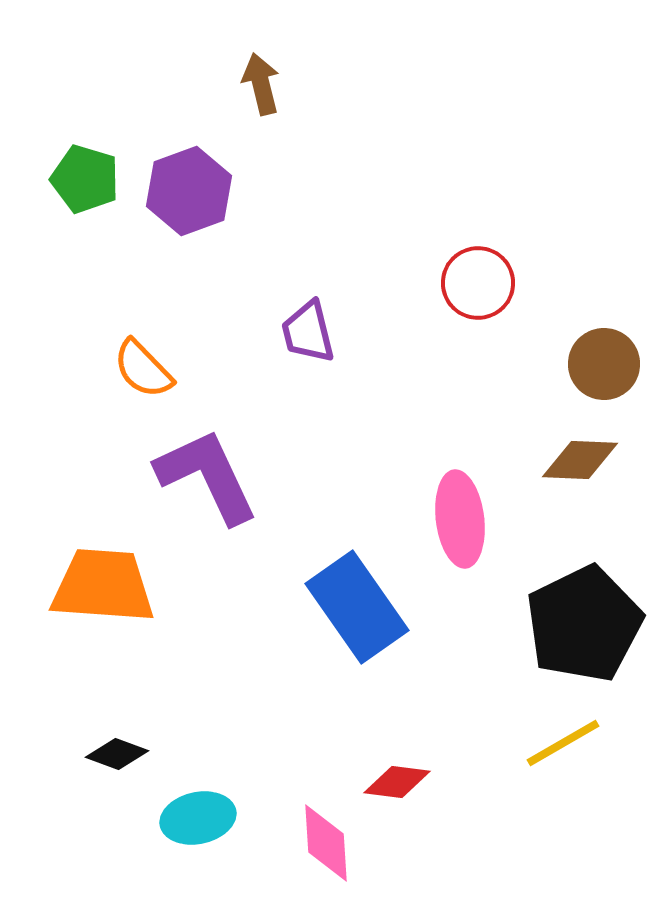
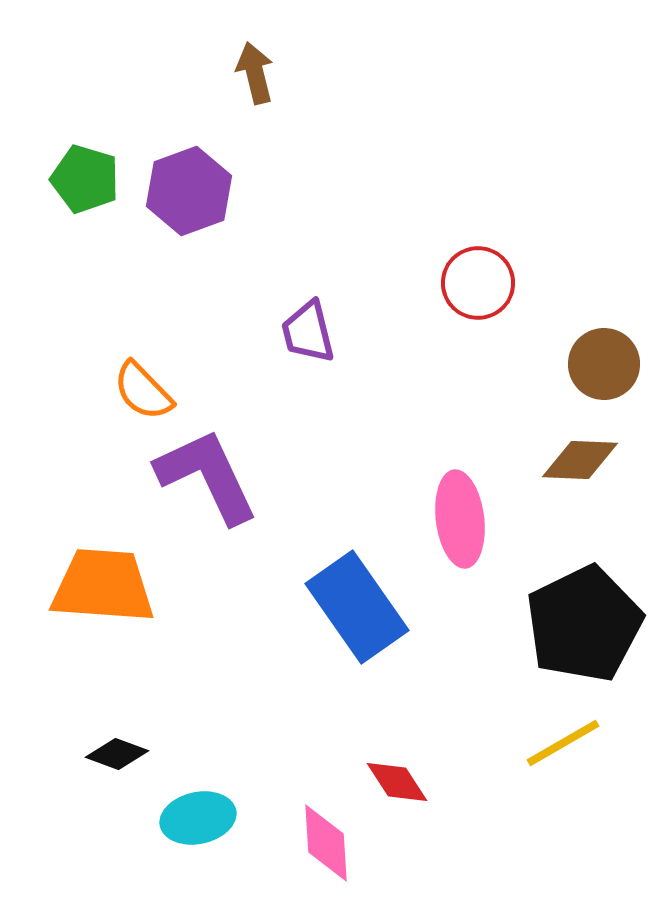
brown arrow: moved 6 px left, 11 px up
orange semicircle: moved 22 px down
red diamond: rotated 50 degrees clockwise
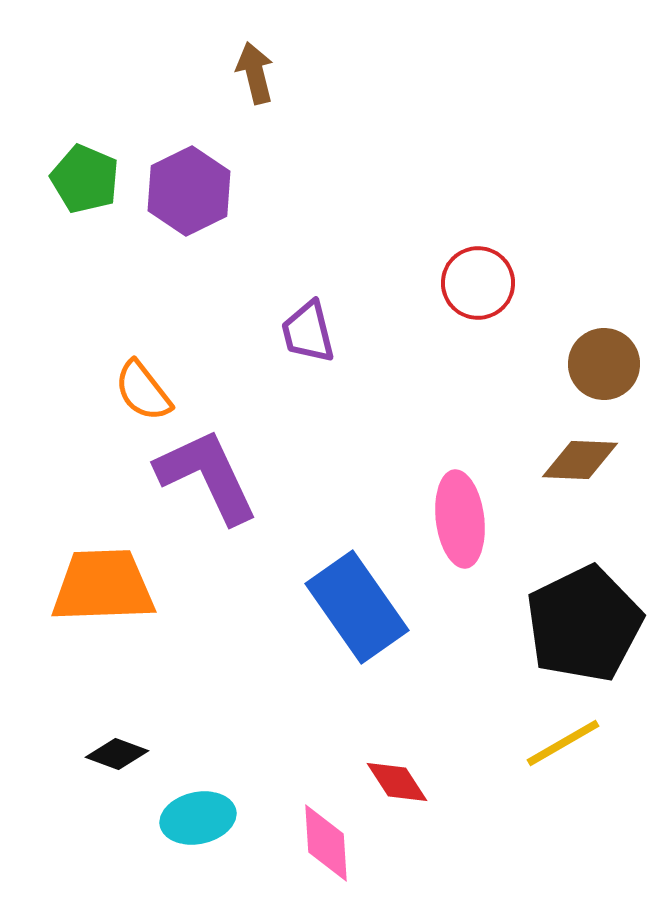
green pentagon: rotated 6 degrees clockwise
purple hexagon: rotated 6 degrees counterclockwise
orange semicircle: rotated 6 degrees clockwise
orange trapezoid: rotated 6 degrees counterclockwise
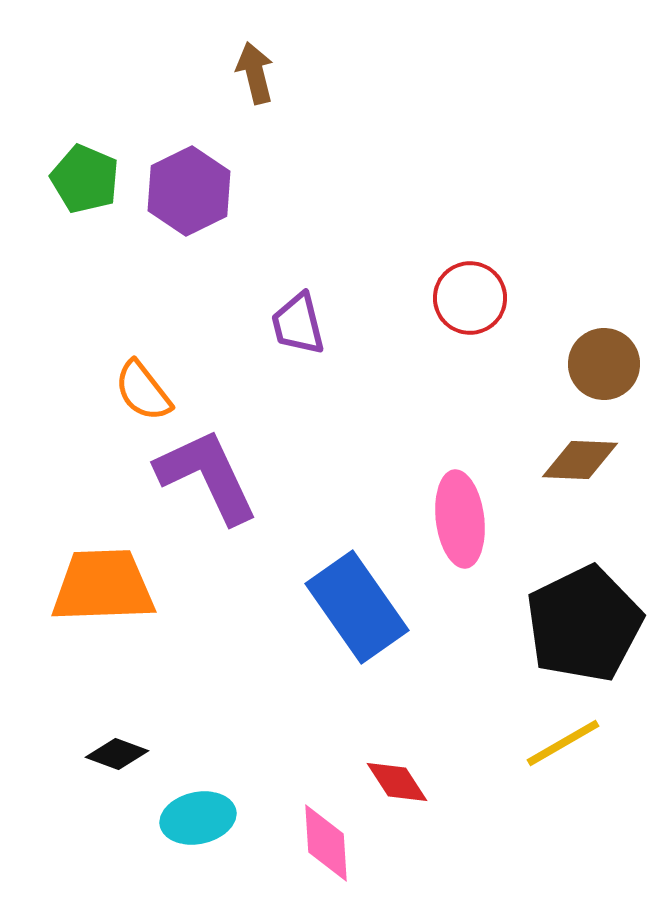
red circle: moved 8 px left, 15 px down
purple trapezoid: moved 10 px left, 8 px up
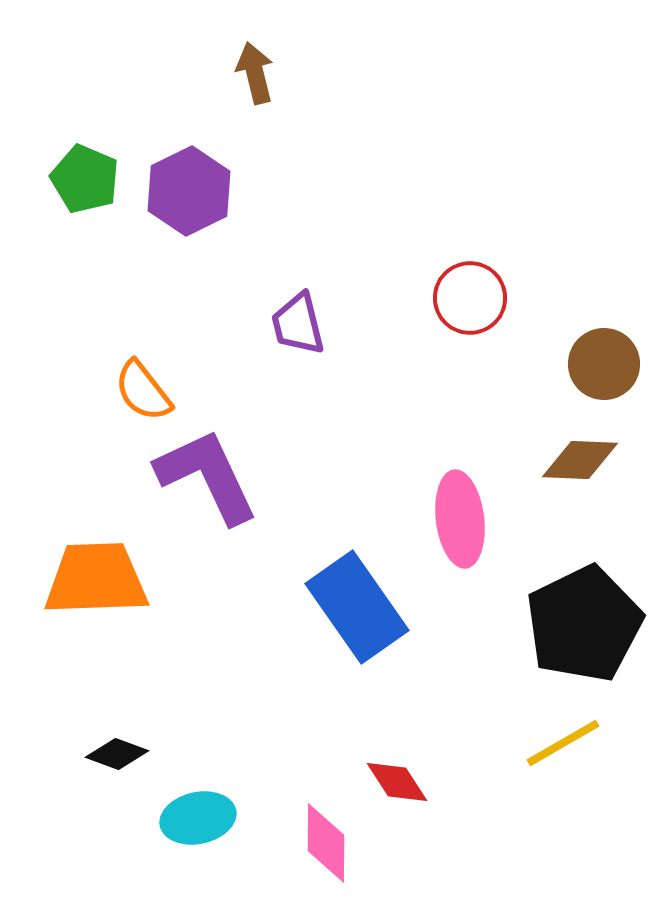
orange trapezoid: moved 7 px left, 7 px up
pink diamond: rotated 4 degrees clockwise
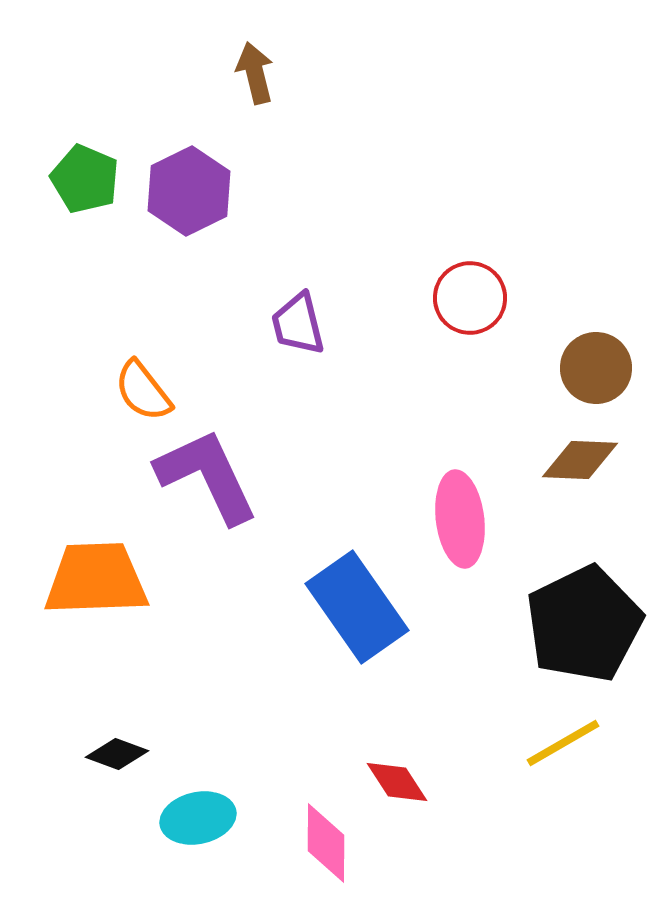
brown circle: moved 8 px left, 4 px down
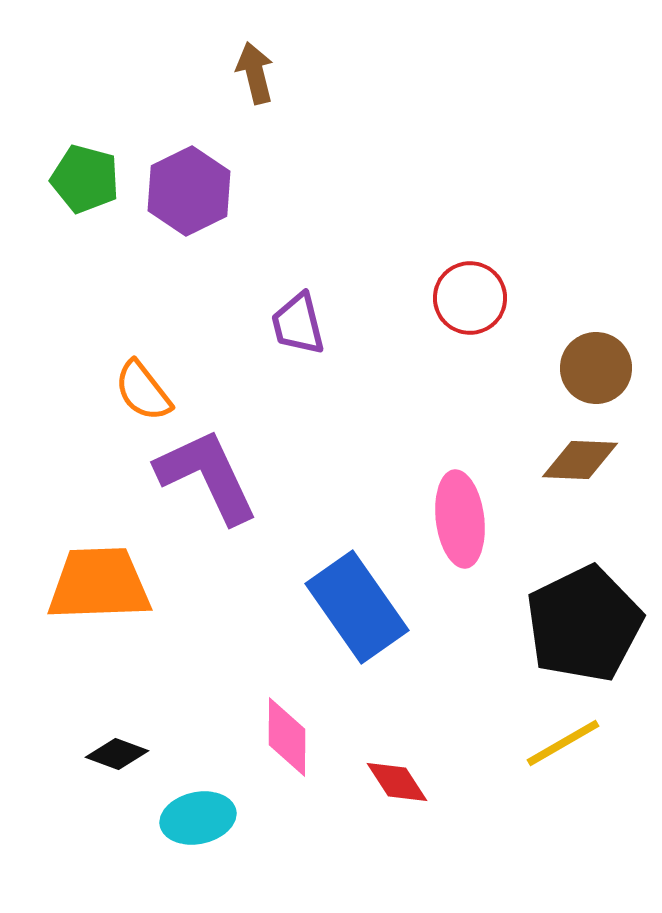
green pentagon: rotated 8 degrees counterclockwise
orange trapezoid: moved 3 px right, 5 px down
pink diamond: moved 39 px left, 106 px up
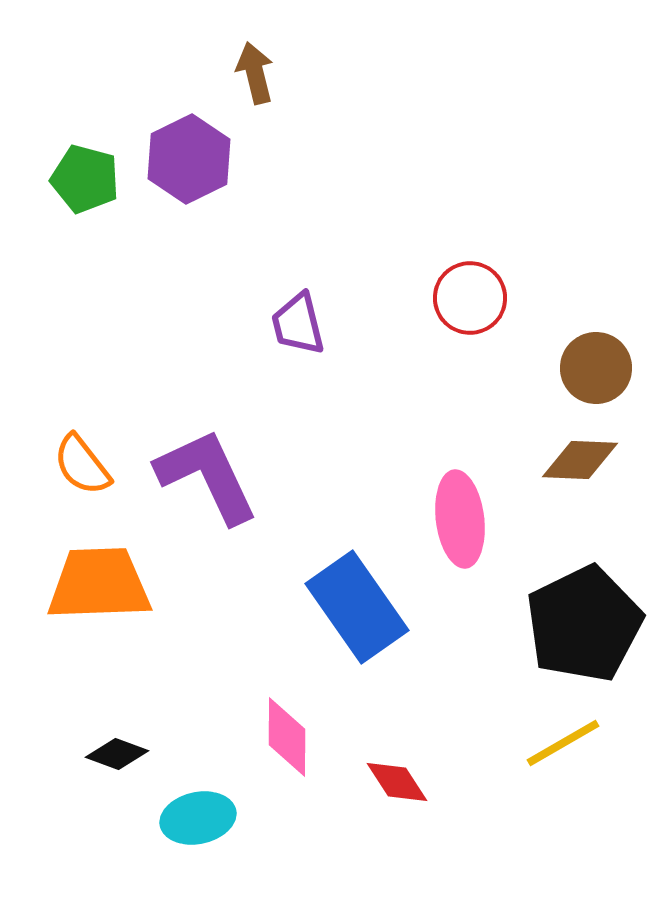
purple hexagon: moved 32 px up
orange semicircle: moved 61 px left, 74 px down
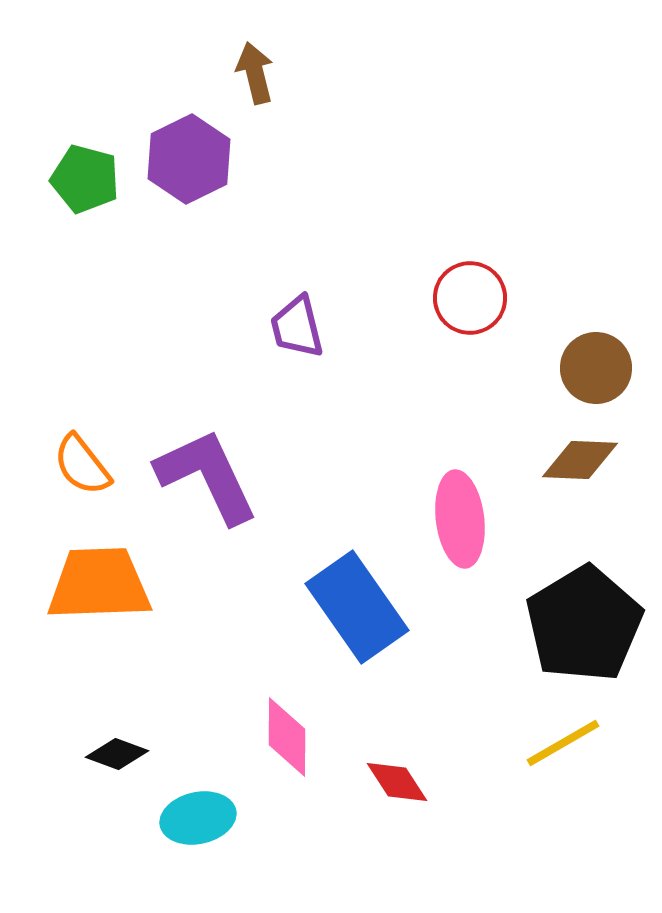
purple trapezoid: moved 1 px left, 3 px down
black pentagon: rotated 5 degrees counterclockwise
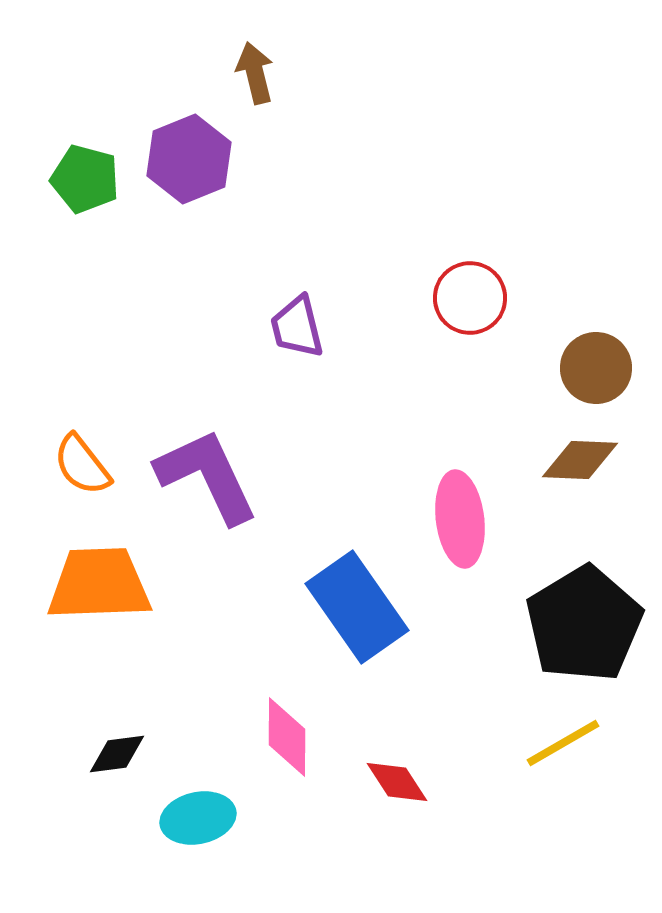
purple hexagon: rotated 4 degrees clockwise
black diamond: rotated 28 degrees counterclockwise
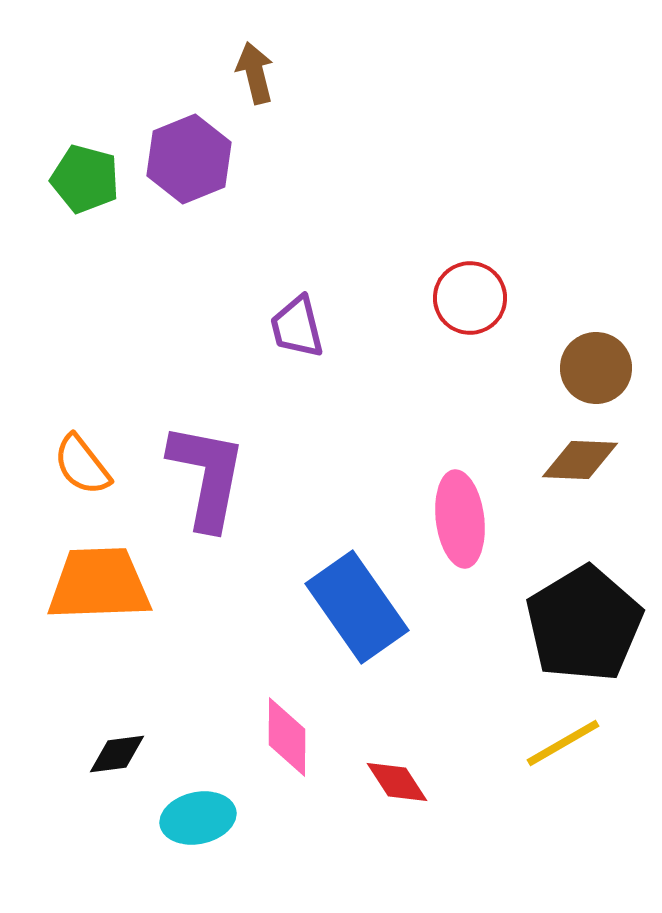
purple L-shape: rotated 36 degrees clockwise
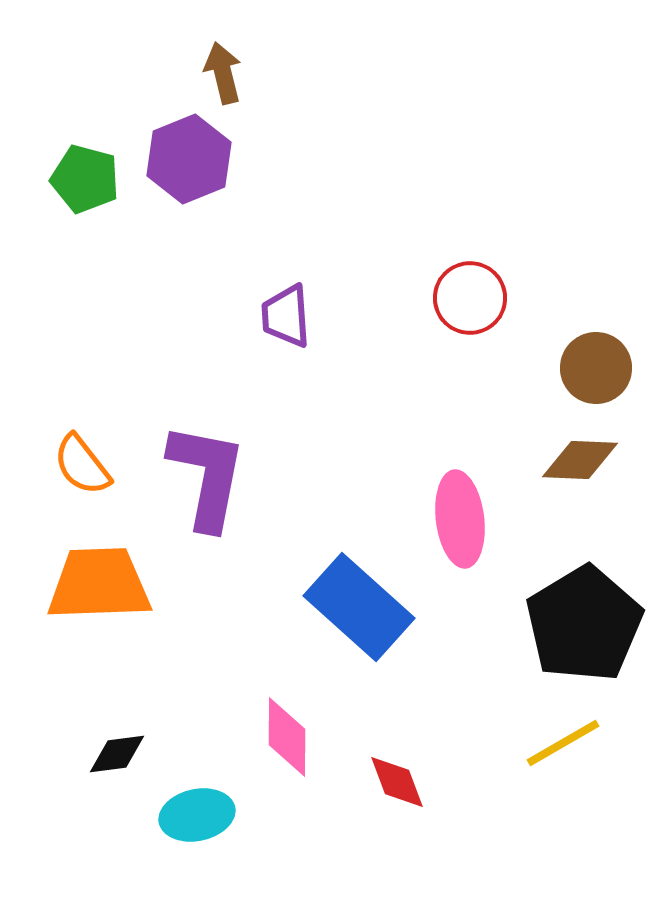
brown arrow: moved 32 px left
purple trapezoid: moved 11 px left, 11 px up; rotated 10 degrees clockwise
blue rectangle: moved 2 px right; rotated 13 degrees counterclockwise
red diamond: rotated 12 degrees clockwise
cyan ellipse: moved 1 px left, 3 px up
